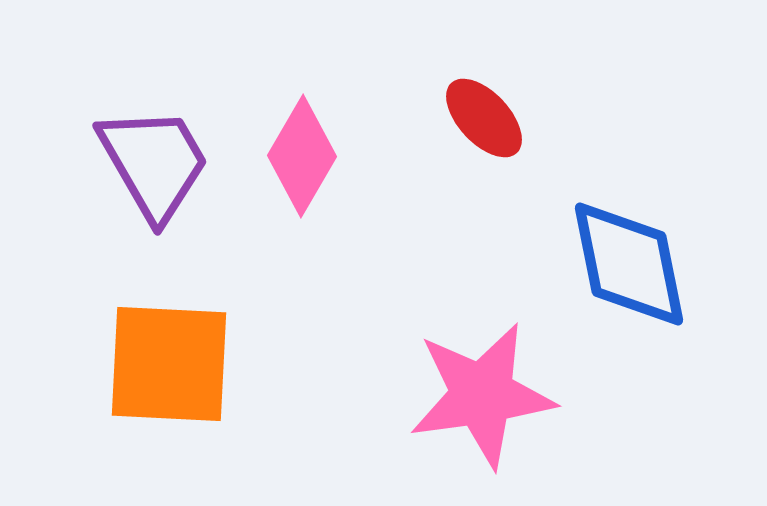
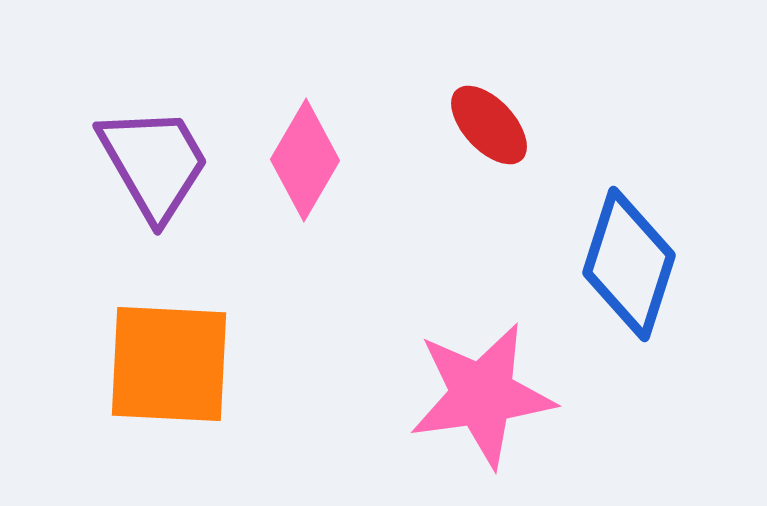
red ellipse: moved 5 px right, 7 px down
pink diamond: moved 3 px right, 4 px down
blue diamond: rotated 29 degrees clockwise
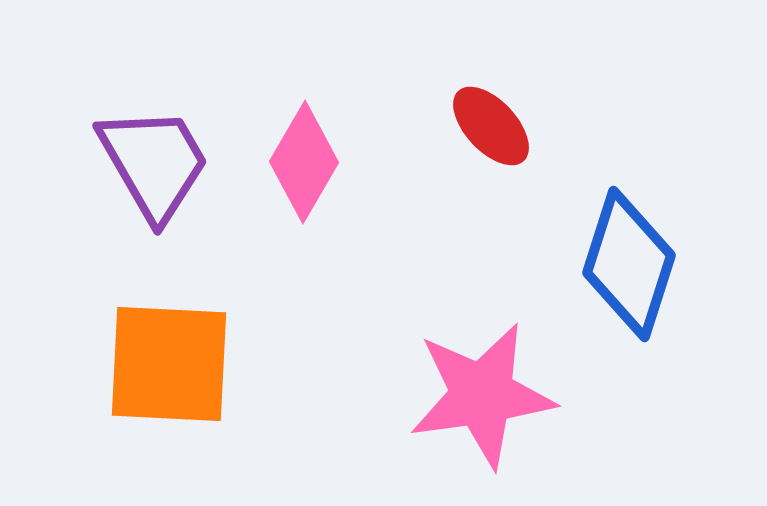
red ellipse: moved 2 px right, 1 px down
pink diamond: moved 1 px left, 2 px down
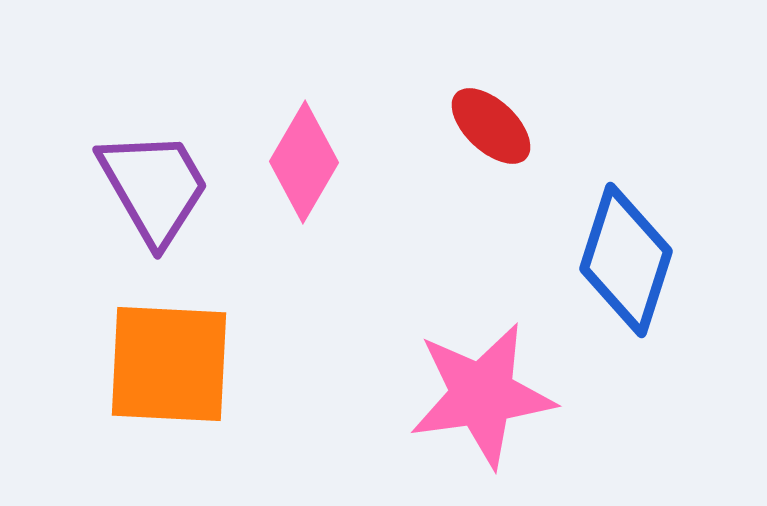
red ellipse: rotated 4 degrees counterclockwise
purple trapezoid: moved 24 px down
blue diamond: moved 3 px left, 4 px up
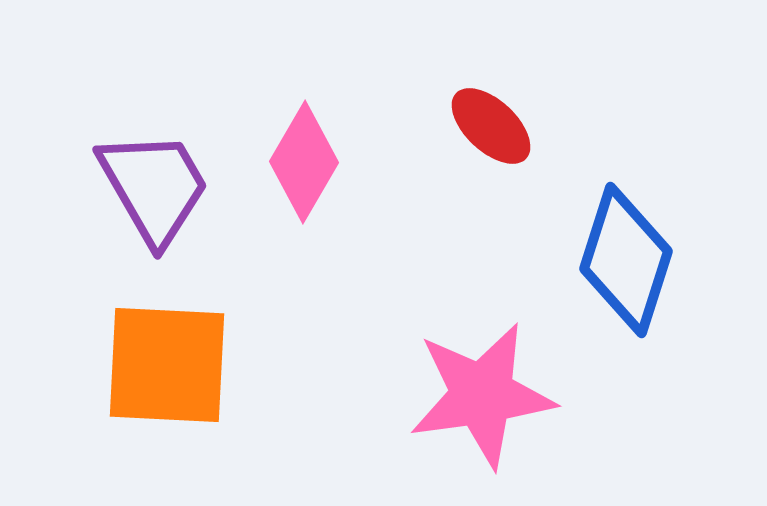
orange square: moved 2 px left, 1 px down
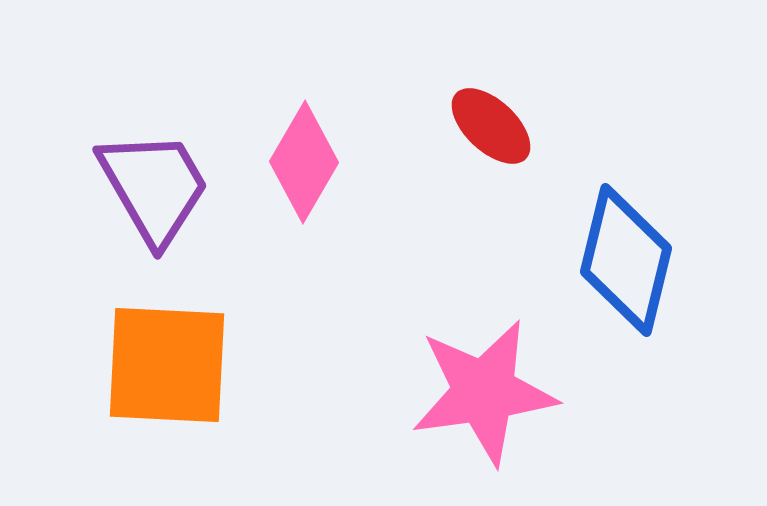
blue diamond: rotated 4 degrees counterclockwise
pink star: moved 2 px right, 3 px up
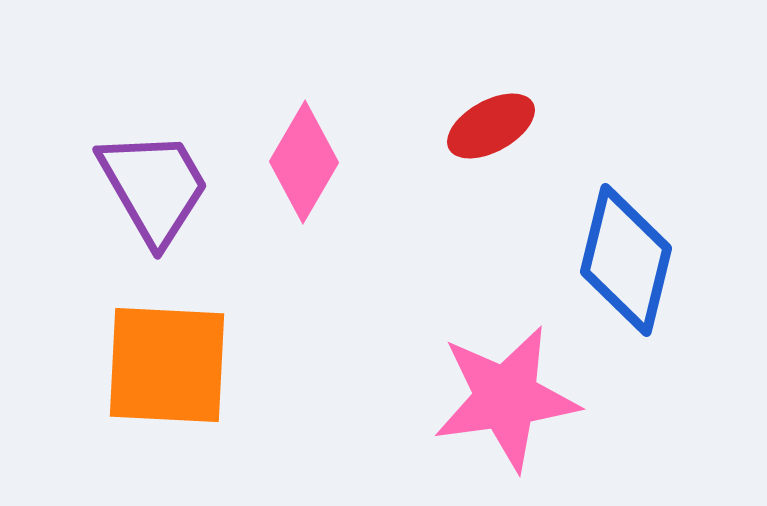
red ellipse: rotated 72 degrees counterclockwise
pink star: moved 22 px right, 6 px down
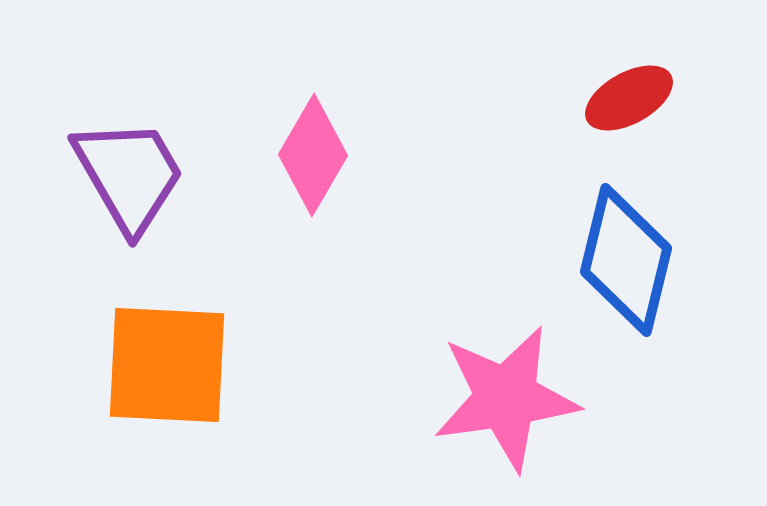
red ellipse: moved 138 px right, 28 px up
pink diamond: moved 9 px right, 7 px up
purple trapezoid: moved 25 px left, 12 px up
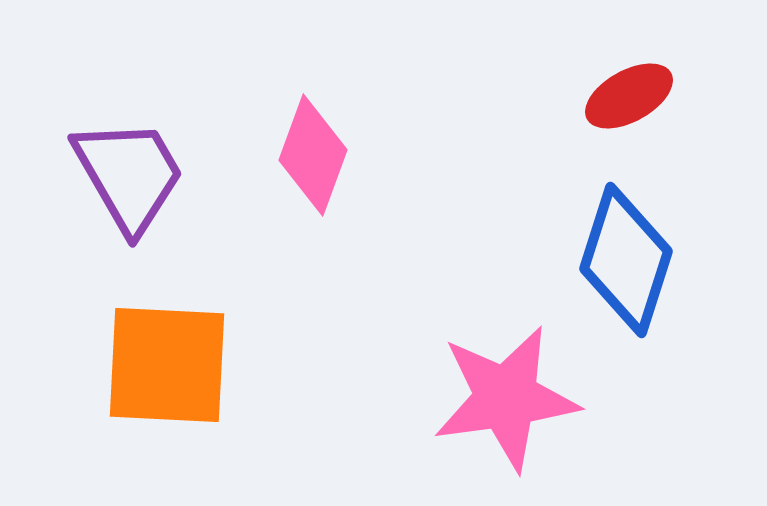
red ellipse: moved 2 px up
pink diamond: rotated 10 degrees counterclockwise
blue diamond: rotated 4 degrees clockwise
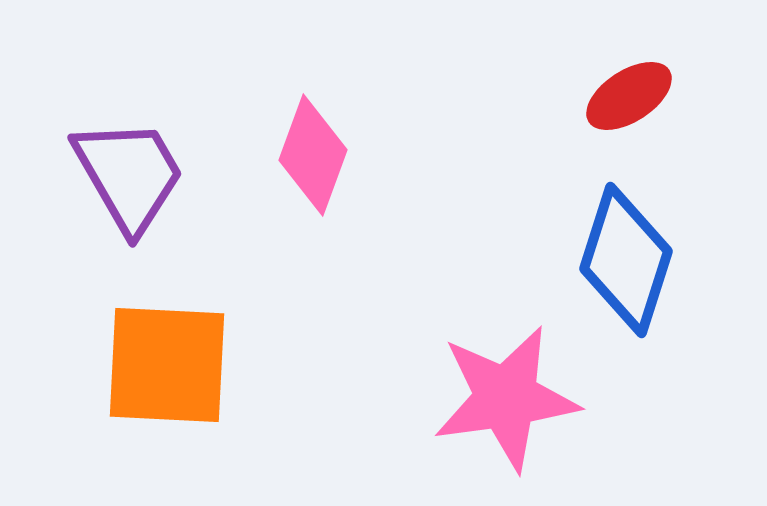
red ellipse: rotated 4 degrees counterclockwise
